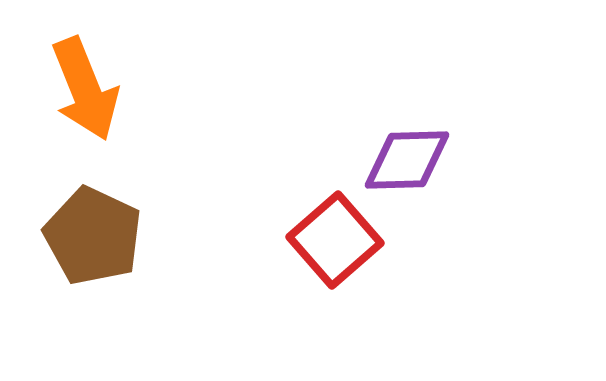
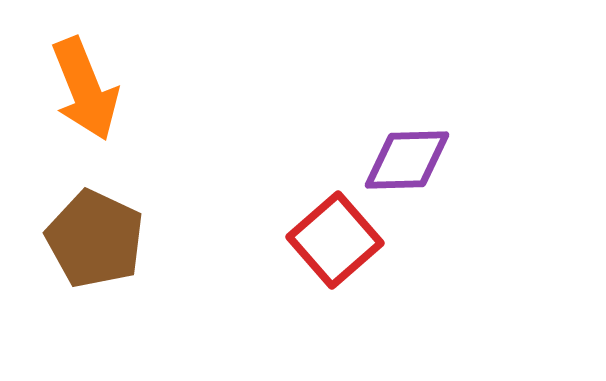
brown pentagon: moved 2 px right, 3 px down
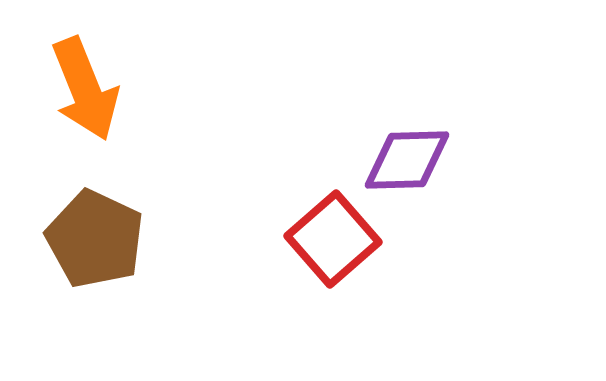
red square: moved 2 px left, 1 px up
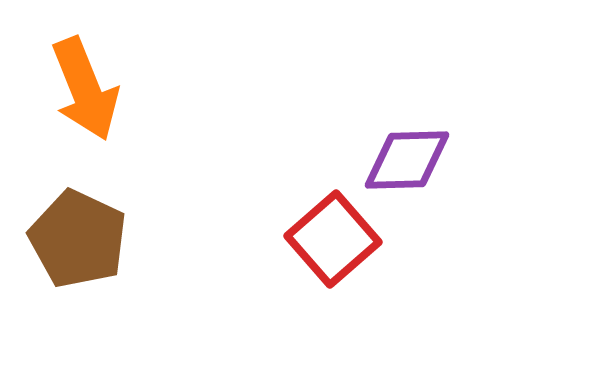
brown pentagon: moved 17 px left
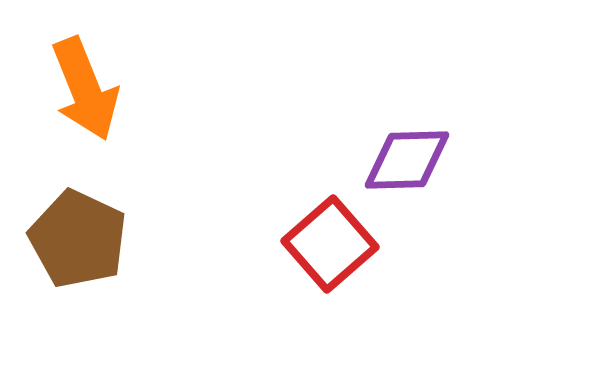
red square: moved 3 px left, 5 px down
